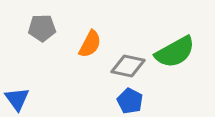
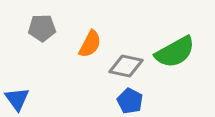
gray diamond: moved 2 px left
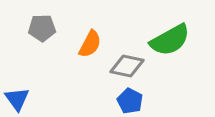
green semicircle: moved 5 px left, 12 px up
gray diamond: moved 1 px right
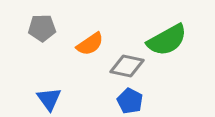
green semicircle: moved 3 px left
orange semicircle: rotated 28 degrees clockwise
blue triangle: moved 32 px right
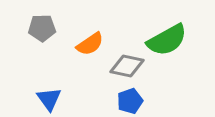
blue pentagon: rotated 25 degrees clockwise
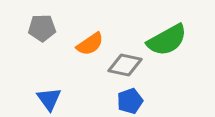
gray diamond: moved 2 px left, 1 px up
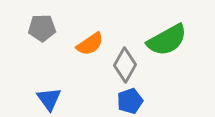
gray diamond: rotated 72 degrees counterclockwise
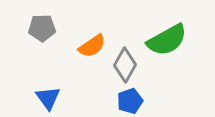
orange semicircle: moved 2 px right, 2 px down
blue triangle: moved 1 px left, 1 px up
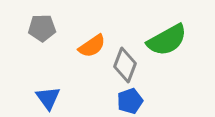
gray diamond: rotated 8 degrees counterclockwise
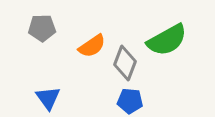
gray diamond: moved 2 px up
blue pentagon: rotated 25 degrees clockwise
